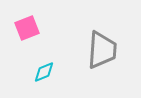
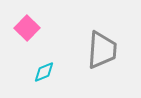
pink square: rotated 25 degrees counterclockwise
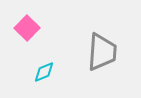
gray trapezoid: moved 2 px down
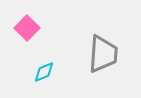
gray trapezoid: moved 1 px right, 2 px down
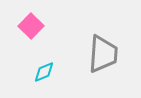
pink square: moved 4 px right, 2 px up
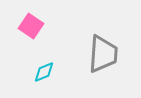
pink square: rotated 10 degrees counterclockwise
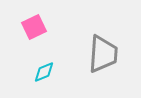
pink square: moved 3 px right, 1 px down; rotated 30 degrees clockwise
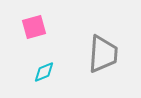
pink square: rotated 10 degrees clockwise
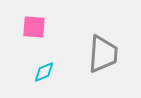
pink square: rotated 20 degrees clockwise
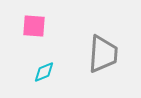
pink square: moved 1 px up
